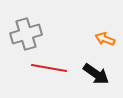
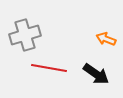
gray cross: moved 1 px left, 1 px down
orange arrow: moved 1 px right
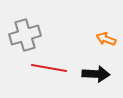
black arrow: rotated 32 degrees counterclockwise
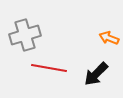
orange arrow: moved 3 px right, 1 px up
black arrow: rotated 132 degrees clockwise
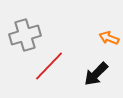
red line: moved 2 px up; rotated 56 degrees counterclockwise
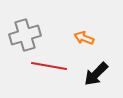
orange arrow: moved 25 px left
red line: rotated 56 degrees clockwise
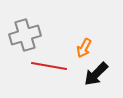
orange arrow: moved 10 px down; rotated 84 degrees counterclockwise
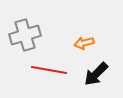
orange arrow: moved 5 px up; rotated 48 degrees clockwise
red line: moved 4 px down
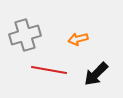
orange arrow: moved 6 px left, 4 px up
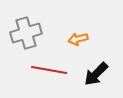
gray cross: moved 1 px right, 2 px up
